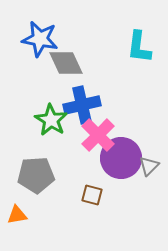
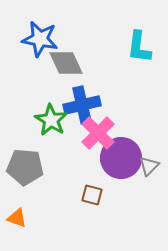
pink cross: moved 2 px up
gray pentagon: moved 11 px left, 8 px up; rotated 9 degrees clockwise
orange triangle: moved 3 px down; rotated 30 degrees clockwise
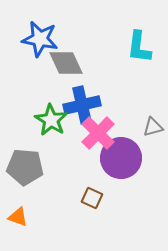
gray triangle: moved 4 px right, 39 px up; rotated 30 degrees clockwise
brown square: moved 3 px down; rotated 10 degrees clockwise
orange triangle: moved 1 px right, 1 px up
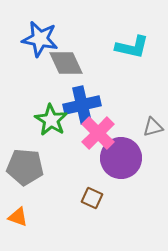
cyan L-shape: moved 7 px left; rotated 84 degrees counterclockwise
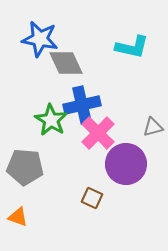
purple circle: moved 5 px right, 6 px down
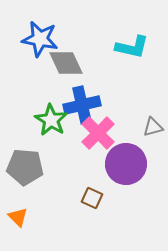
orange triangle: rotated 25 degrees clockwise
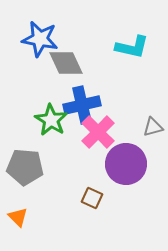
pink cross: moved 1 px up
